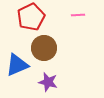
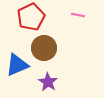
pink line: rotated 16 degrees clockwise
purple star: rotated 18 degrees clockwise
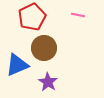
red pentagon: moved 1 px right
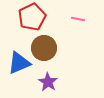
pink line: moved 4 px down
blue triangle: moved 2 px right, 2 px up
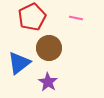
pink line: moved 2 px left, 1 px up
brown circle: moved 5 px right
blue triangle: rotated 15 degrees counterclockwise
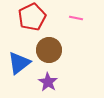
brown circle: moved 2 px down
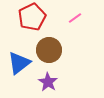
pink line: moved 1 px left; rotated 48 degrees counterclockwise
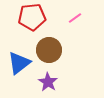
red pentagon: rotated 20 degrees clockwise
